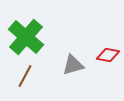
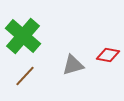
green cross: moved 3 px left, 1 px up
brown line: rotated 15 degrees clockwise
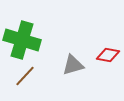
green cross: moved 1 px left, 4 px down; rotated 24 degrees counterclockwise
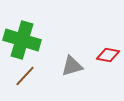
gray triangle: moved 1 px left, 1 px down
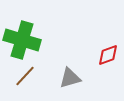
red diamond: rotated 30 degrees counterclockwise
gray triangle: moved 2 px left, 12 px down
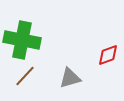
green cross: rotated 6 degrees counterclockwise
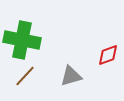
gray triangle: moved 1 px right, 2 px up
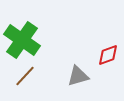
green cross: rotated 24 degrees clockwise
gray triangle: moved 7 px right
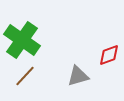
red diamond: moved 1 px right
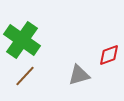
gray triangle: moved 1 px right, 1 px up
